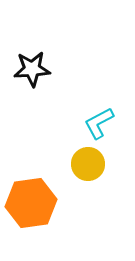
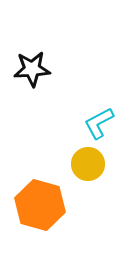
orange hexagon: moved 9 px right, 2 px down; rotated 24 degrees clockwise
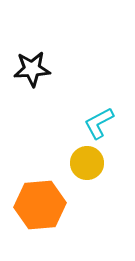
yellow circle: moved 1 px left, 1 px up
orange hexagon: rotated 21 degrees counterclockwise
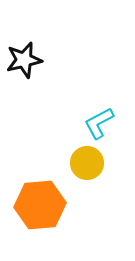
black star: moved 8 px left, 9 px up; rotated 9 degrees counterclockwise
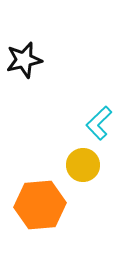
cyan L-shape: rotated 16 degrees counterclockwise
yellow circle: moved 4 px left, 2 px down
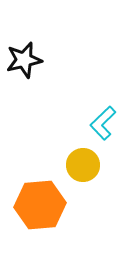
cyan L-shape: moved 4 px right
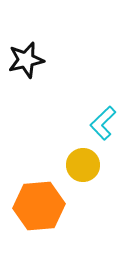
black star: moved 2 px right
orange hexagon: moved 1 px left, 1 px down
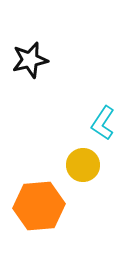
black star: moved 4 px right
cyan L-shape: rotated 12 degrees counterclockwise
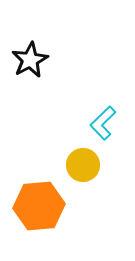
black star: rotated 15 degrees counterclockwise
cyan L-shape: rotated 12 degrees clockwise
